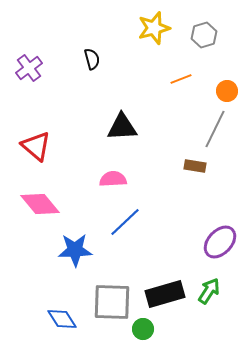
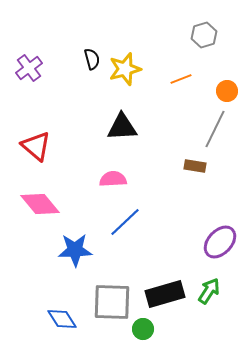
yellow star: moved 29 px left, 41 px down
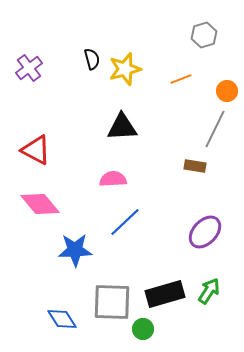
red triangle: moved 4 px down; rotated 12 degrees counterclockwise
purple ellipse: moved 15 px left, 10 px up
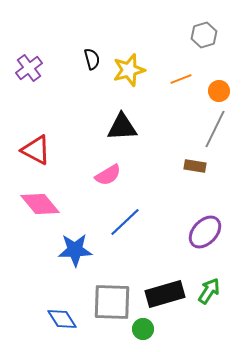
yellow star: moved 4 px right, 1 px down
orange circle: moved 8 px left
pink semicircle: moved 5 px left, 4 px up; rotated 152 degrees clockwise
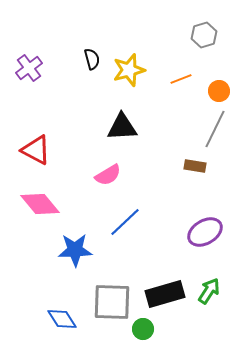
purple ellipse: rotated 16 degrees clockwise
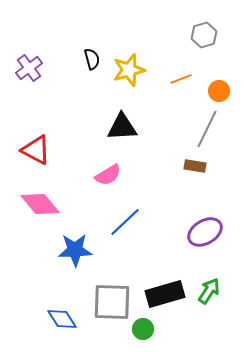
gray line: moved 8 px left
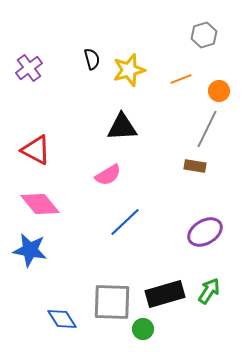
blue star: moved 45 px left; rotated 12 degrees clockwise
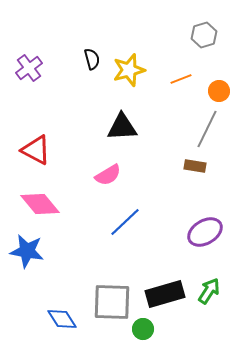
blue star: moved 3 px left, 1 px down
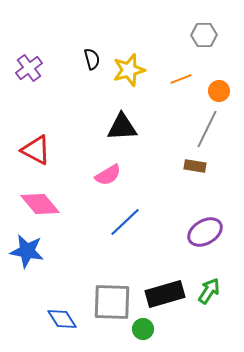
gray hexagon: rotated 15 degrees clockwise
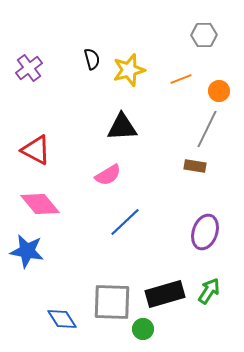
purple ellipse: rotated 40 degrees counterclockwise
